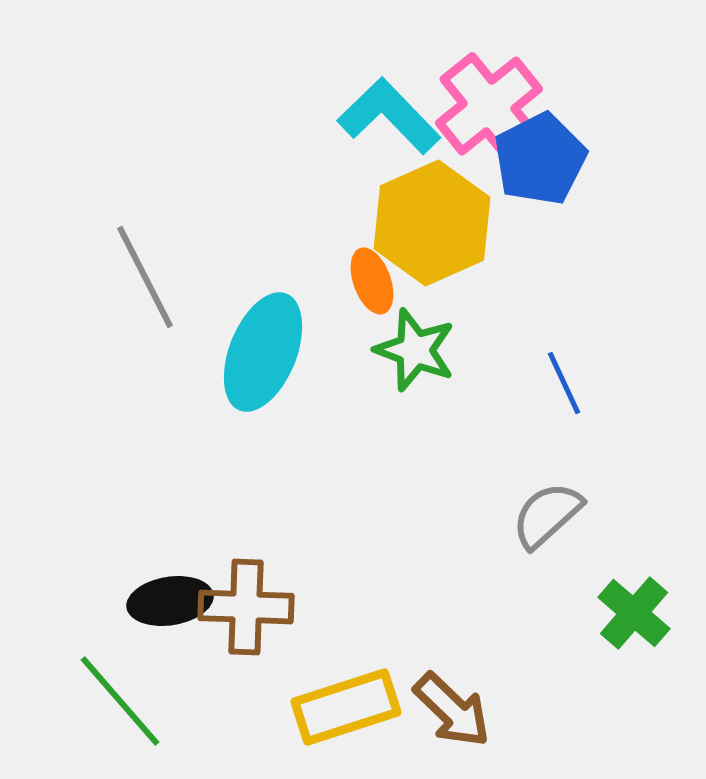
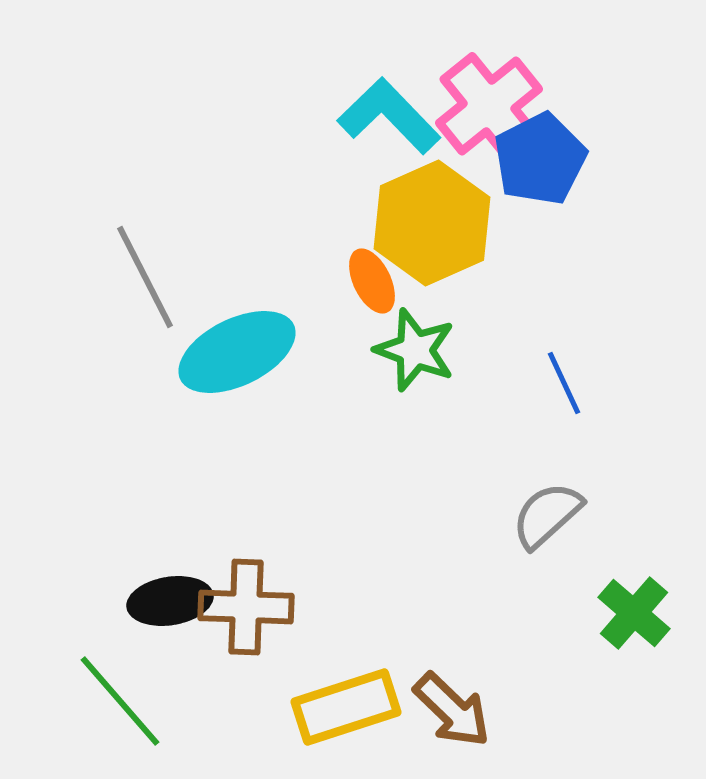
orange ellipse: rotated 6 degrees counterclockwise
cyan ellipse: moved 26 px left; rotated 42 degrees clockwise
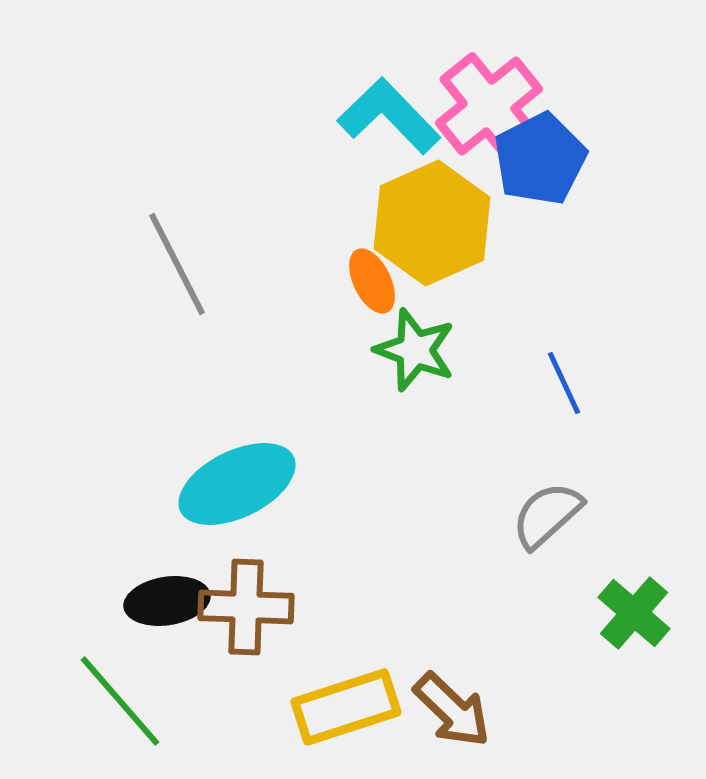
gray line: moved 32 px right, 13 px up
cyan ellipse: moved 132 px down
black ellipse: moved 3 px left
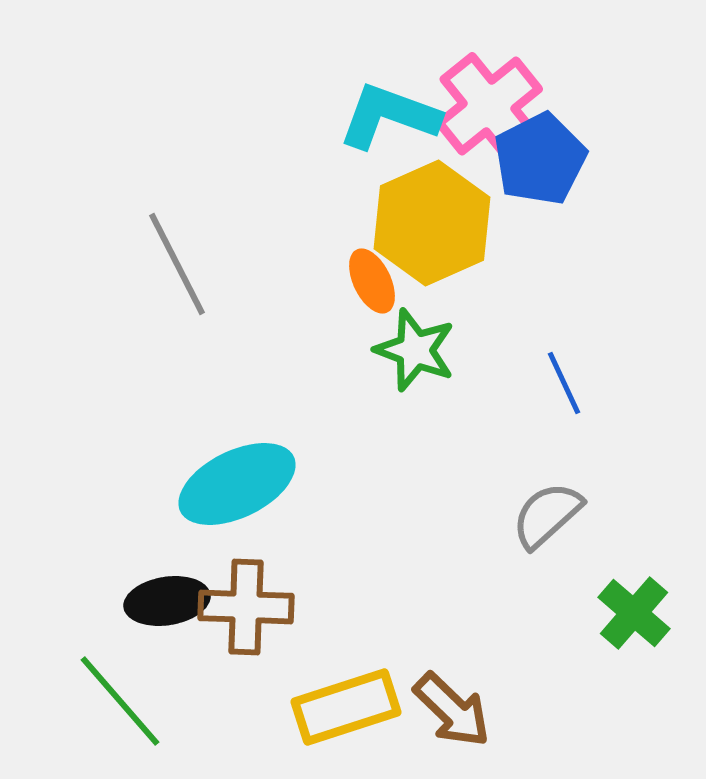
cyan L-shape: rotated 26 degrees counterclockwise
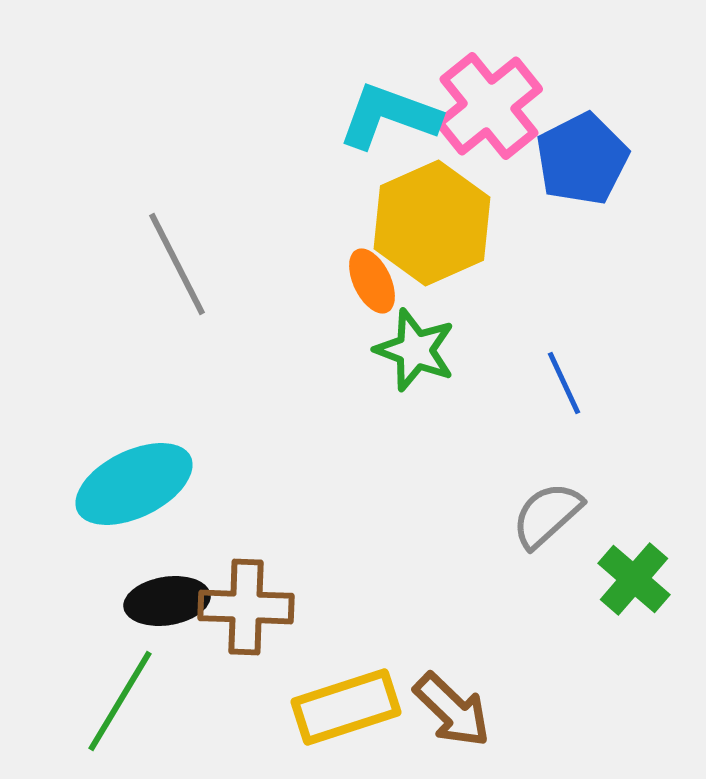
blue pentagon: moved 42 px right
cyan ellipse: moved 103 px left
green cross: moved 34 px up
green line: rotated 72 degrees clockwise
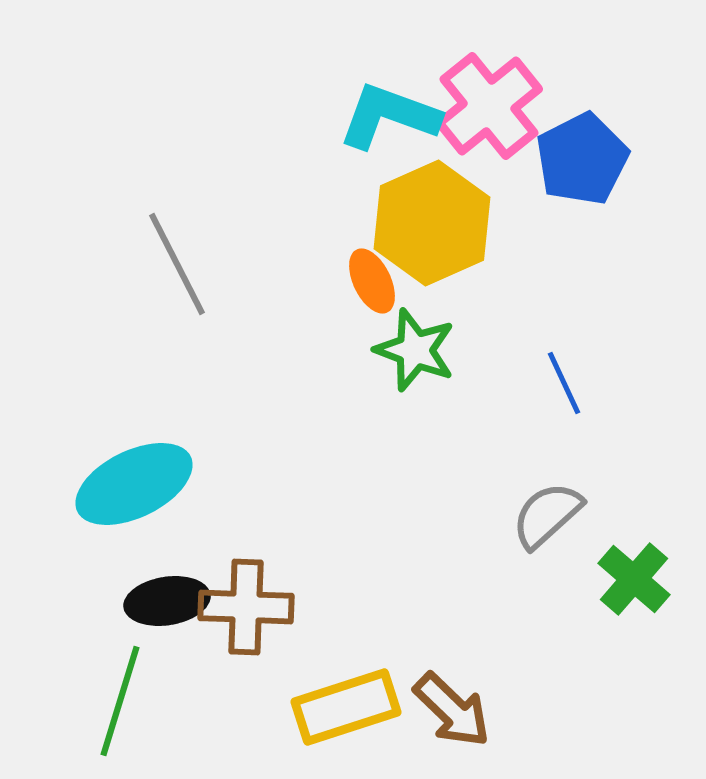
green line: rotated 14 degrees counterclockwise
